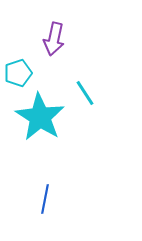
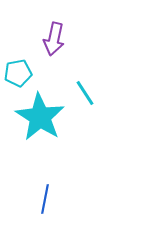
cyan pentagon: rotated 8 degrees clockwise
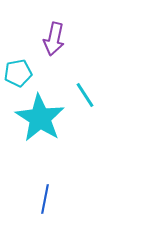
cyan line: moved 2 px down
cyan star: moved 1 px down
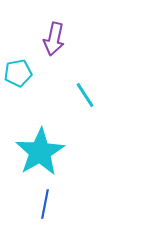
cyan star: moved 34 px down; rotated 9 degrees clockwise
blue line: moved 5 px down
